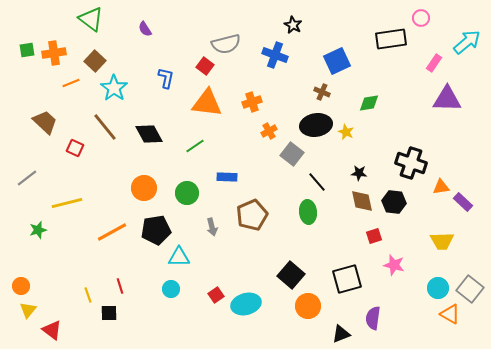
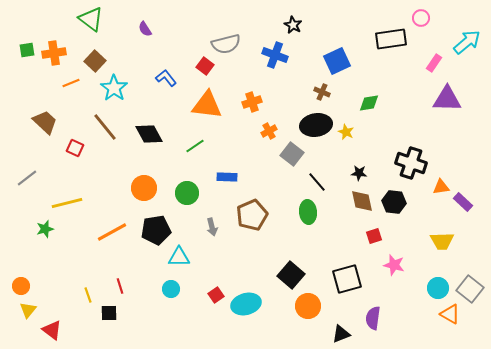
blue L-shape at (166, 78): rotated 50 degrees counterclockwise
orange triangle at (207, 103): moved 2 px down
green star at (38, 230): moved 7 px right, 1 px up
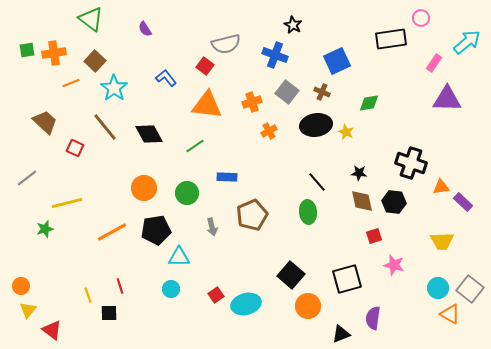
gray square at (292, 154): moved 5 px left, 62 px up
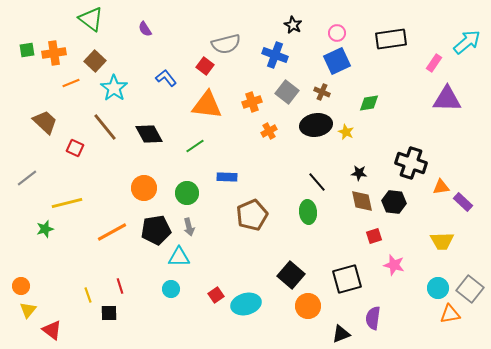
pink circle at (421, 18): moved 84 px left, 15 px down
gray arrow at (212, 227): moved 23 px left
orange triangle at (450, 314): rotated 40 degrees counterclockwise
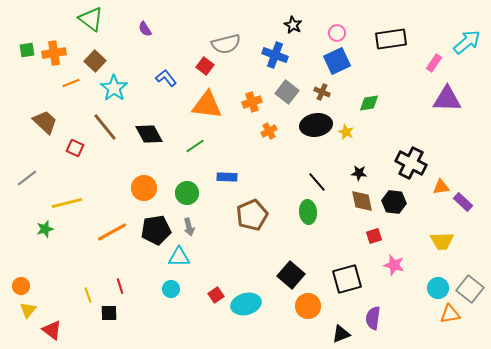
black cross at (411, 163): rotated 8 degrees clockwise
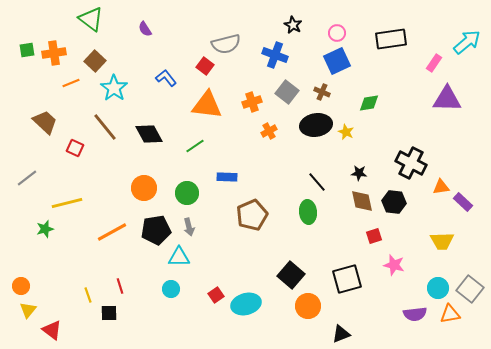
purple semicircle at (373, 318): moved 42 px right, 4 px up; rotated 105 degrees counterclockwise
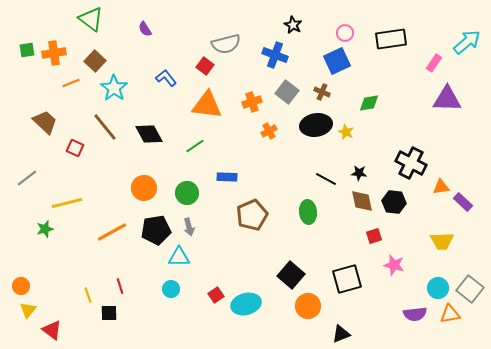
pink circle at (337, 33): moved 8 px right
black line at (317, 182): moved 9 px right, 3 px up; rotated 20 degrees counterclockwise
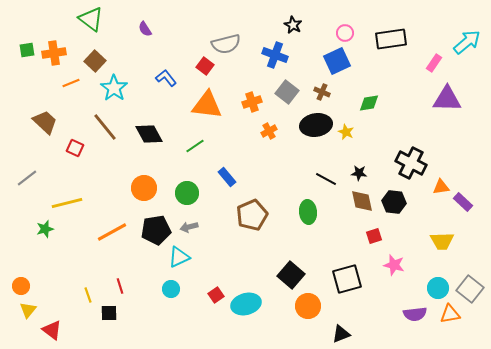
blue rectangle at (227, 177): rotated 48 degrees clockwise
gray arrow at (189, 227): rotated 90 degrees clockwise
cyan triangle at (179, 257): rotated 25 degrees counterclockwise
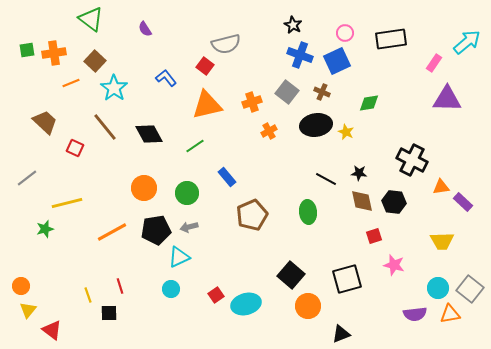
blue cross at (275, 55): moved 25 px right
orange triangle at (207, 105): rotated 20 degrees counterclockwise
black cross at (411, 163): moved 1 px right, 3 px up
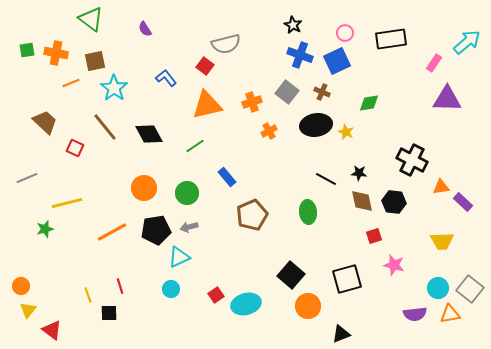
orange cross at (54, 53): moved 2 px right; rotated 20 degrees clockwise
brown square at (95, 61): rotated 35 degrees clockwise
gray line at (27, 178): rotated 15 degrees clockwise
